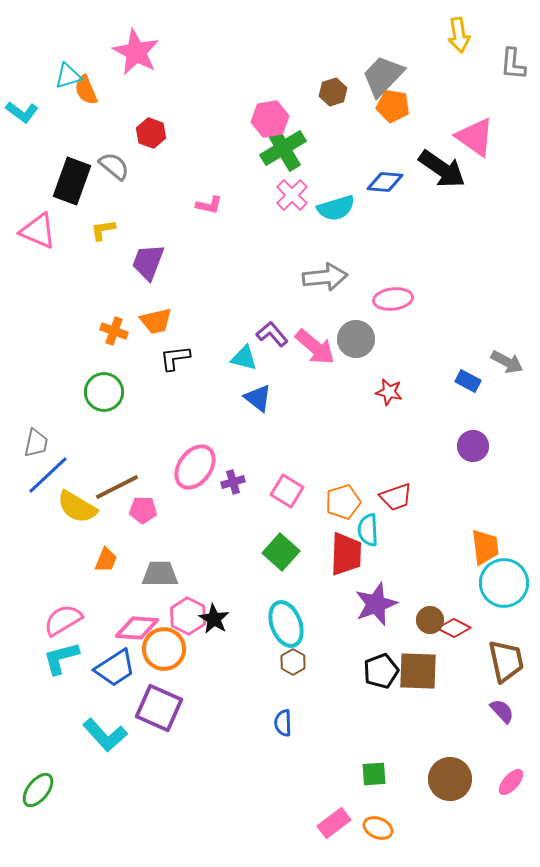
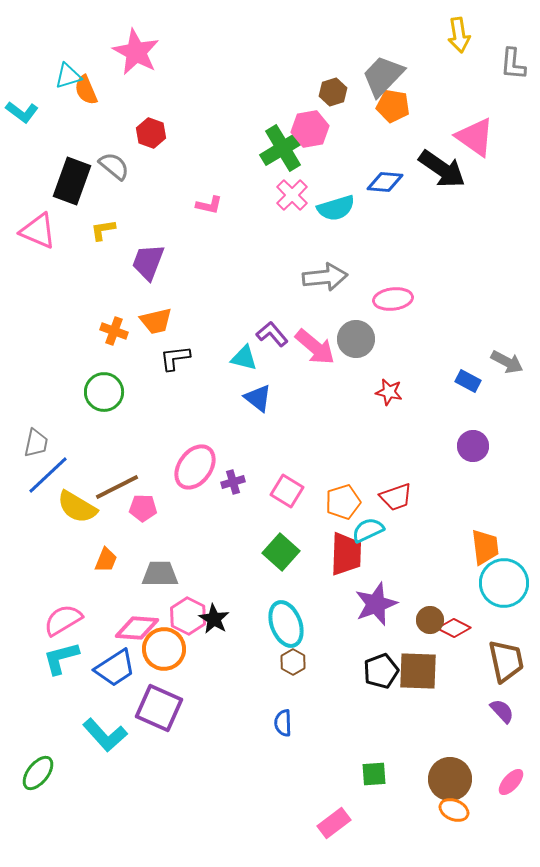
pink hexagon at (270, 119): moved 40 px right, 10 px down
pink pentagon at (143, 510): moved 2 px up
cyan semicircle at (368, 530): rotated 68 degrees clockwise
green ellipse at (38, 790): moved 17 px up
orange ellipse at (378, 828): moved 76 px right, 18 px up
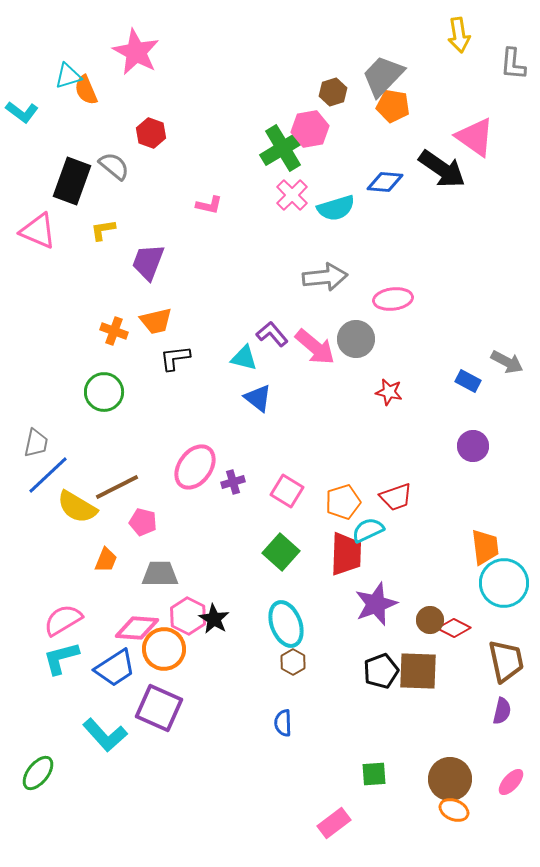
pink pentagon at (143, 508): moved 14 px down; rotated 12 degrees clockwise
purple semicircle at (502, 711): rotated 56 degrees clockwise
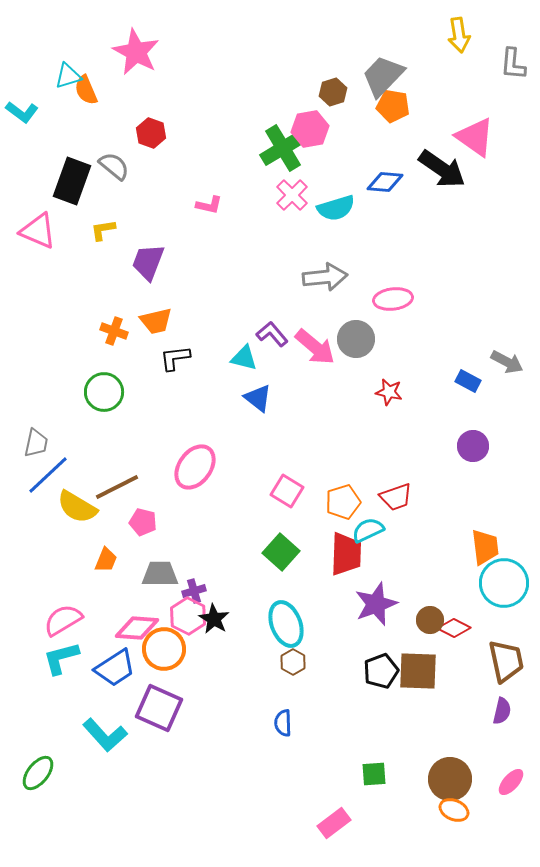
purple cross at (233, 482): moved 39 px left, 109 px down
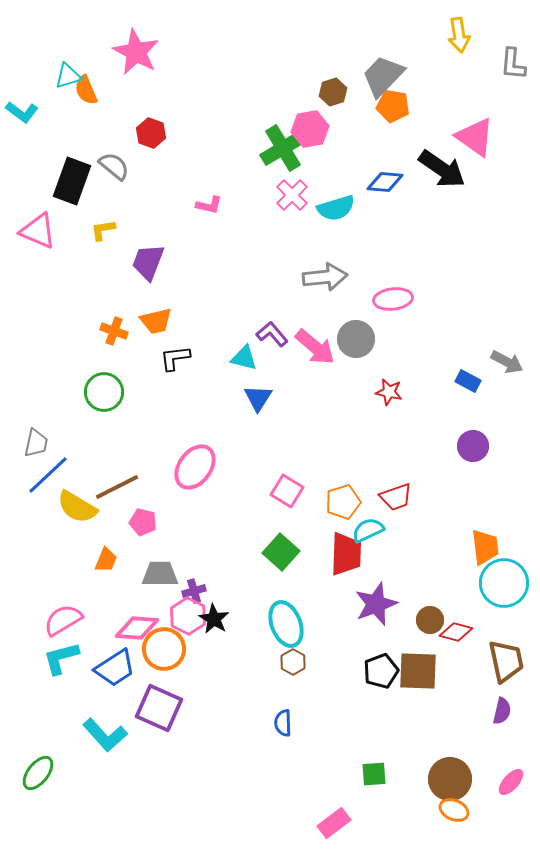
blue triangle at (258, 398): rotated 24 degrees clockwise
red diamond at (454, 628): moved 2 px right, 4 px down; rotated 12 degrees counterclockwise
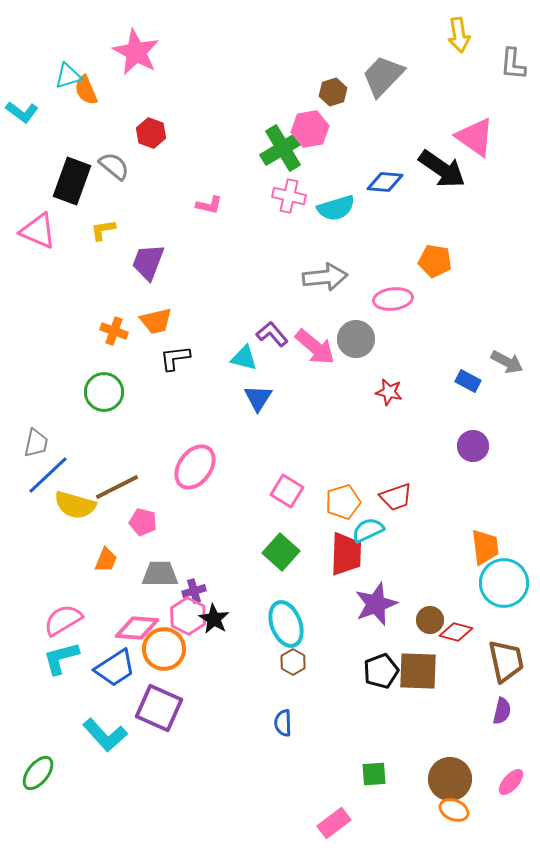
orange pentagon at (393, 106): moved 42 px right, 155 px down
pink cross at (292, 195): moved 3 px left, 1 px down; rotated 32 degrees counterclockwise
yellow semicircle at (77, 507): moved 2 px left, 2 px up; rotated 15 degrees counterclockwise
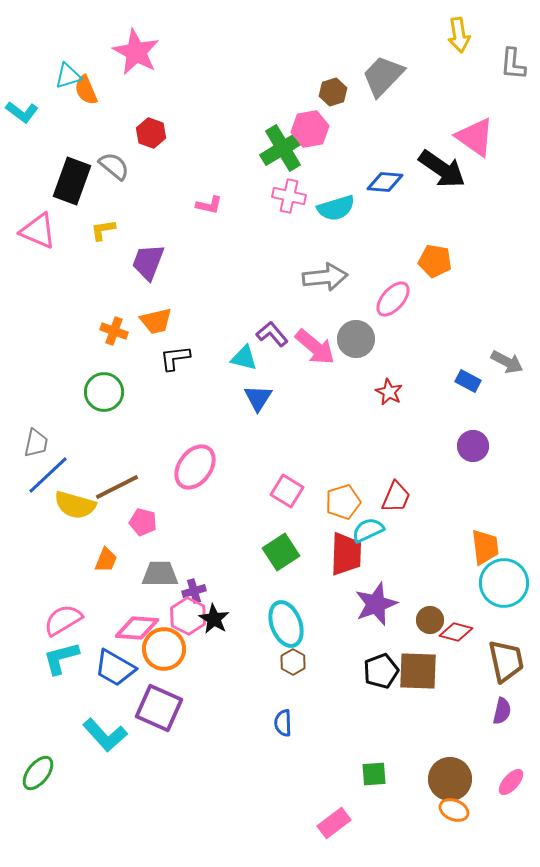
pink ellipse at (393, 299): rotated 42 degrees counterclockwise
red star at (389, 392): rotated 16 degrees clockwise
red trapezoid at (396, 497): rotated 48 degrees counterclockwise
green square at (281, 552): rotated 15 degrees clockwise
blue trapezoid at (115, 668): rotated 63 degrees clockwise
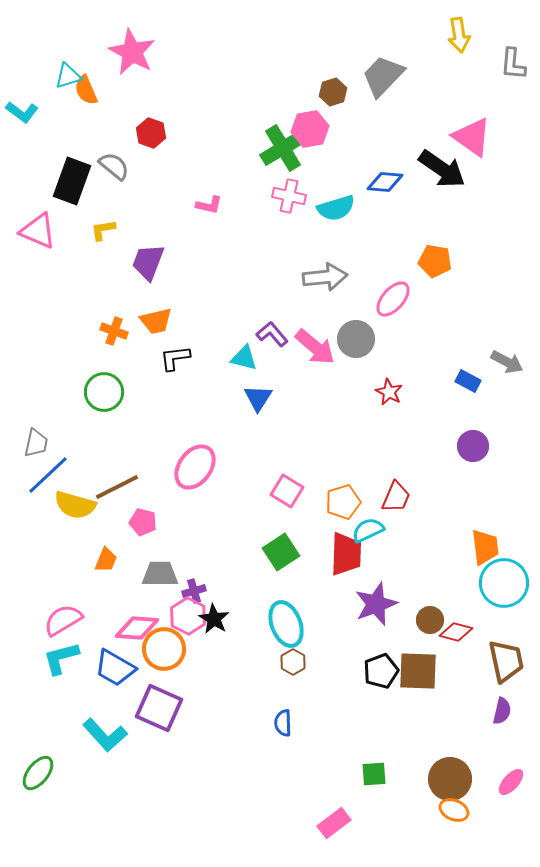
pink star at (136, 52): moved 4 px left
pink triangle at (475, 137): moved 3 px left
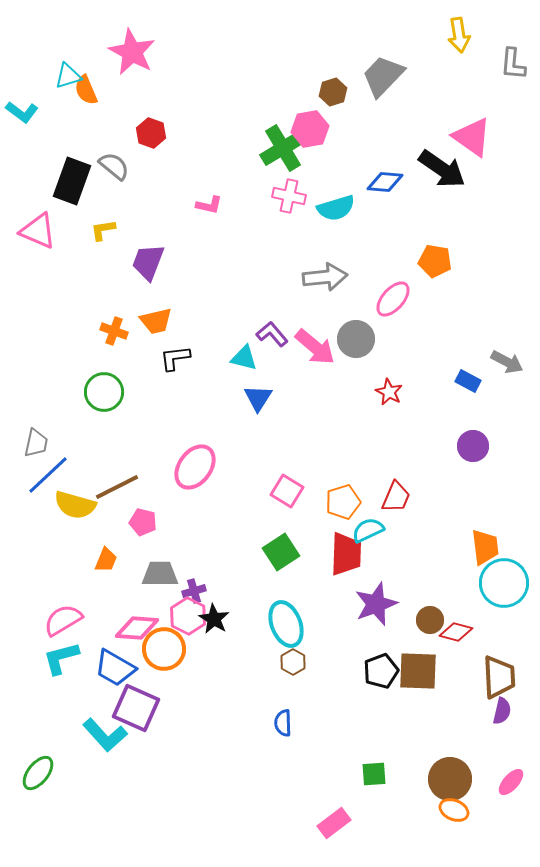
brown trapezoid at (506, 661): moved 7 px left, 16 px down; rotated 9 degrees clockwise
purple square at (159, 708): moved 23 px left
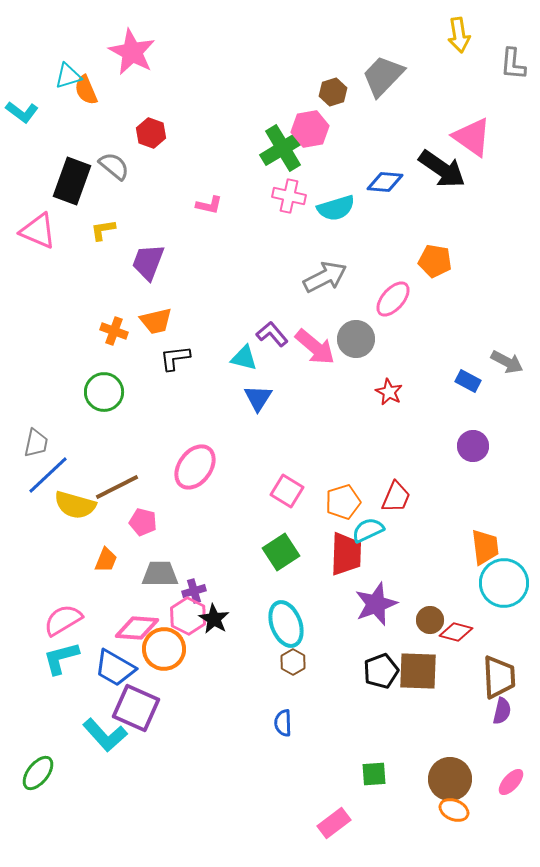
gray arrow at (325, 277): rotated 21 degrees counterclockwise
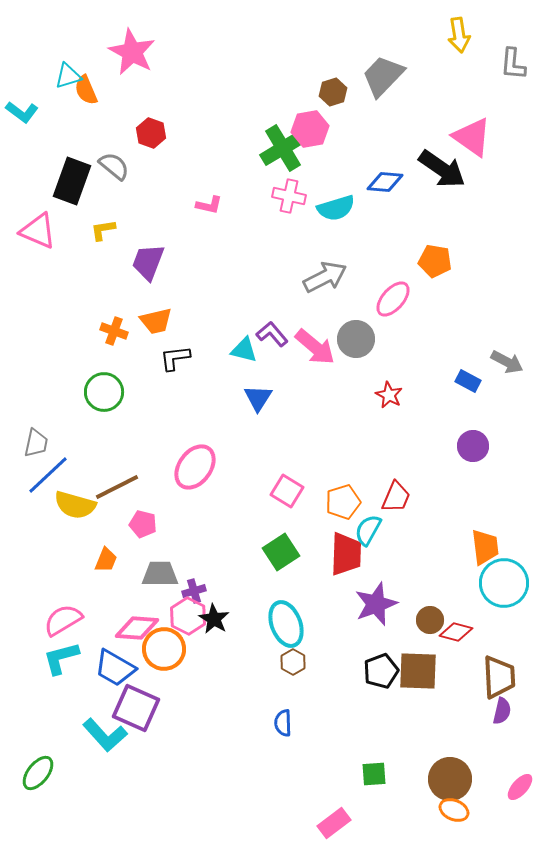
cyan triangle at (244, 358): moved 8 px up
red star at (389, 392): moved 3 px down
pink pentagon at (143, 522): moved 2 px down
cyan semicircle at (368, 530): rotated 36 degrees counterclockwise
pink ellipse at (511, 782): moved 9 px right, 5 px down
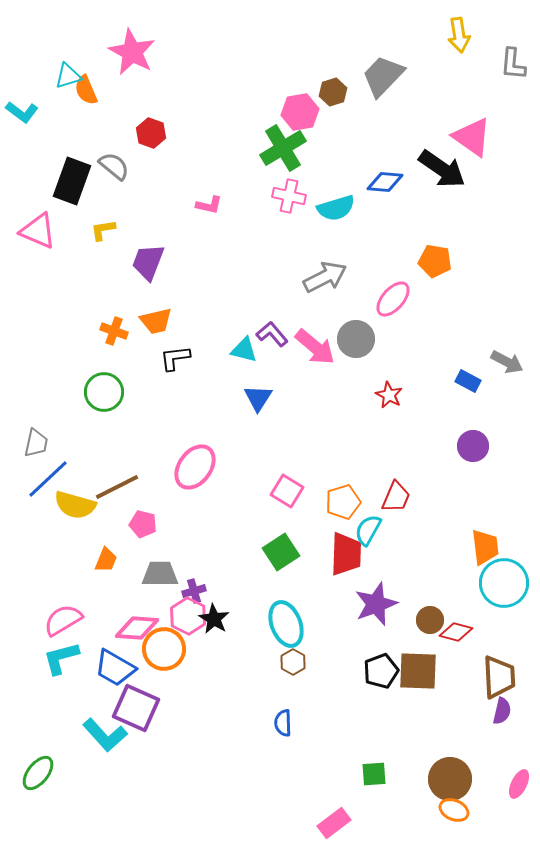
pink hexagon at (310, 129): moved 10 px left, 17 px up
blue line at (48, 475): moved 4 px down
pink ellipse at (520, 787): moved 1 px left, 3 px up; rotated 16 degrees counterclockwise
